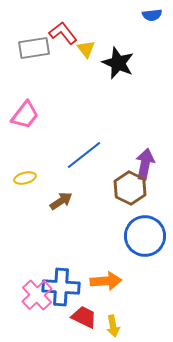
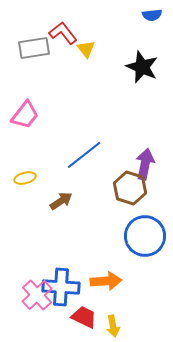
black star: moved 24 px right, 4 px down
brown hexagon: rotated 8 degrees counterclockwise
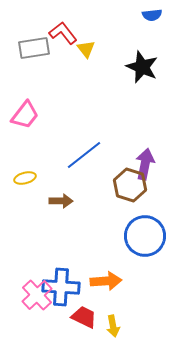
brown hexagon: moved 3 px up
brown arrow: rotated 35 degrees clockwise
